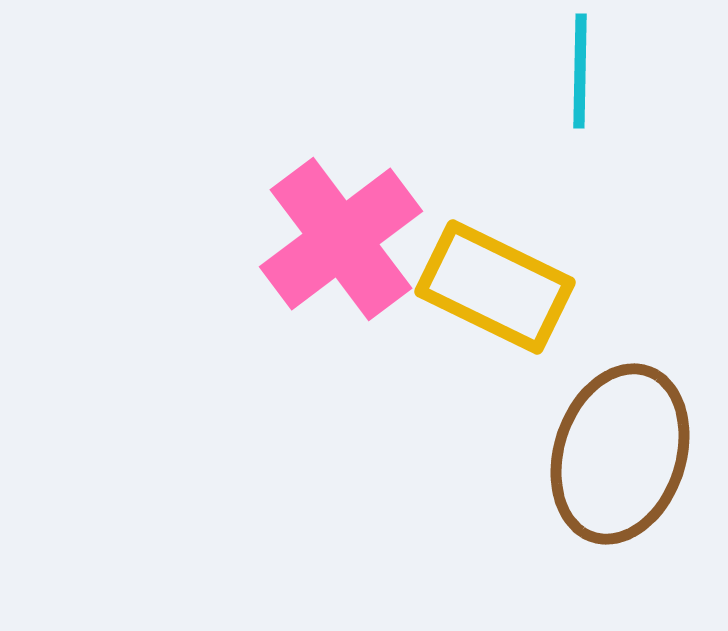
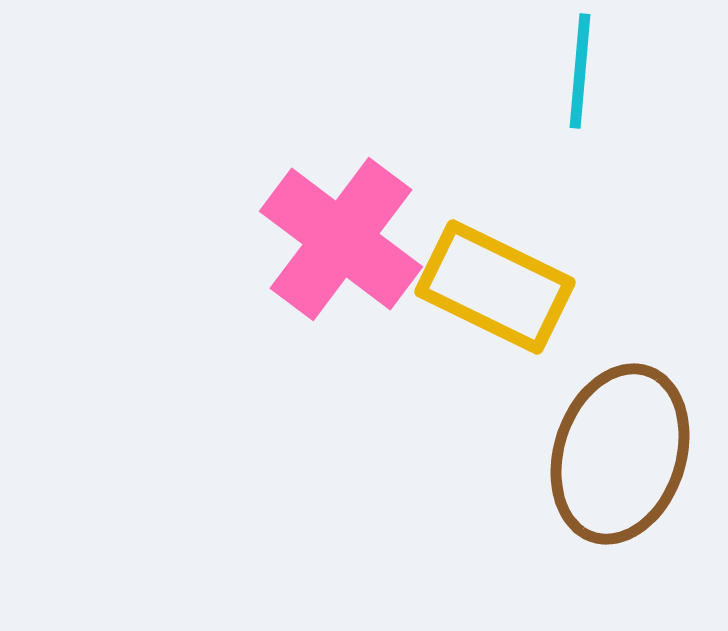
cyan line: rotated 4 degrees clockwise
pink cross: rotated 16 degrees counterclockwise
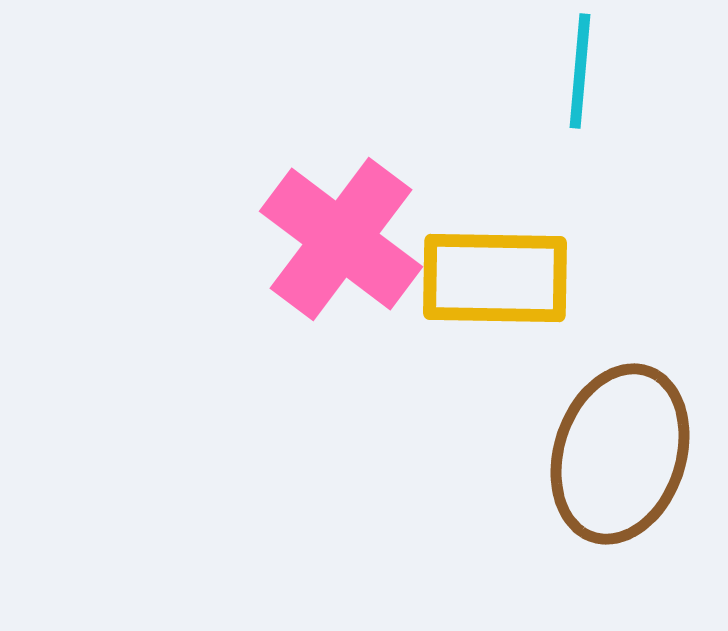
yellow rectangle: moved 9 px up; rotated 25 degrees counterclockwise
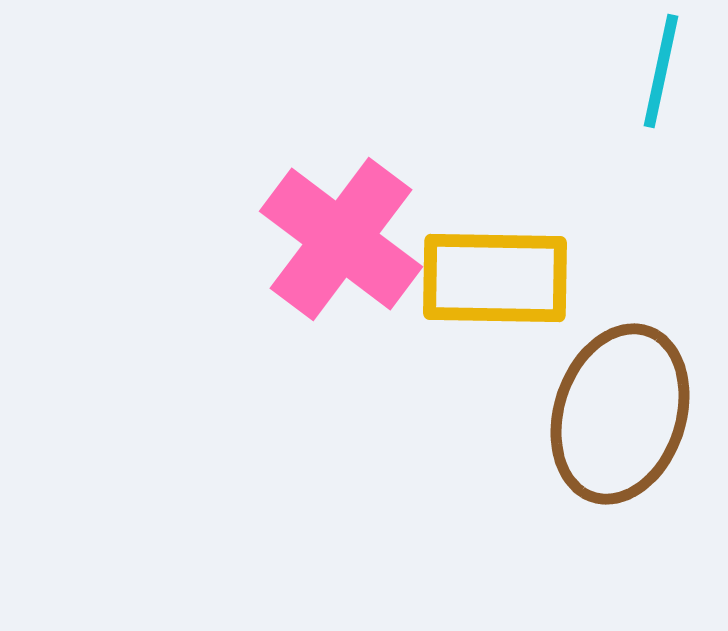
cyan line: moved 81 px right; rotated 7 degrees clockwise
brown ellipse: moved 40 px up
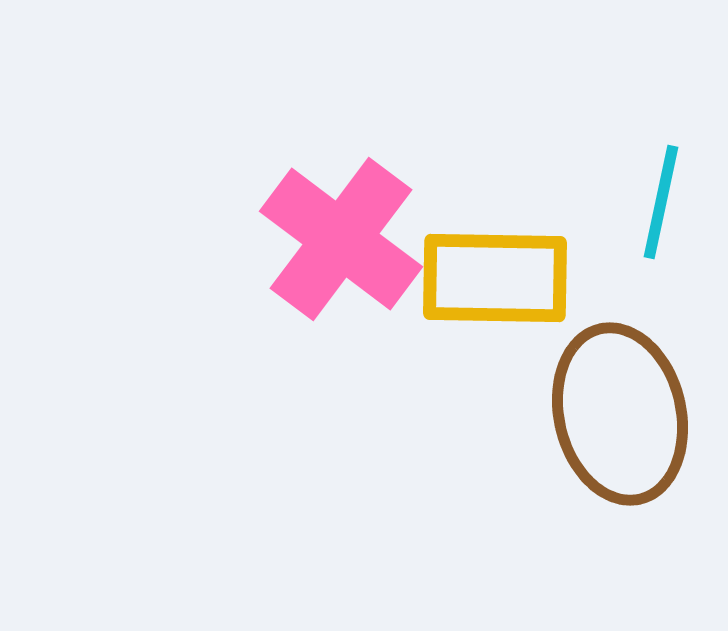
cyan line: moved 131 px down
brown ellipse: rotated 31 degrees counterclockwise
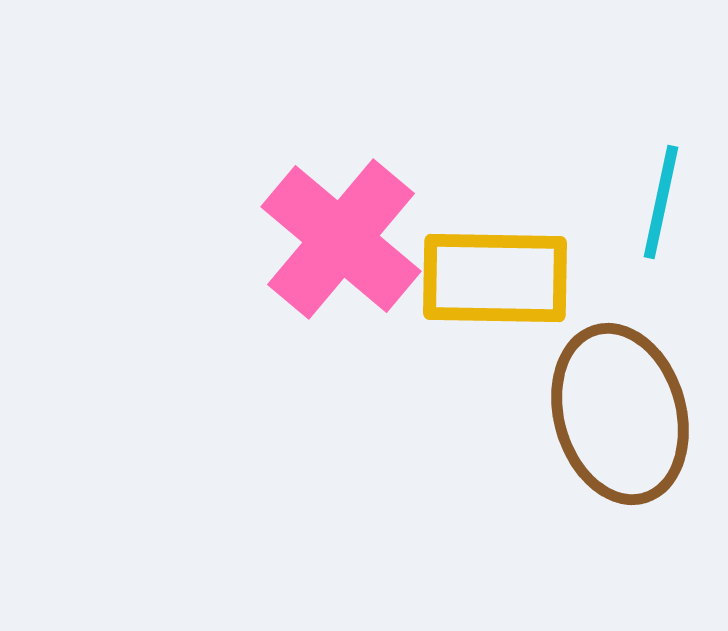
pink cross: rotated 3 degrees clockwise
brown ellipse: rotated 3 degrees counterclockwise
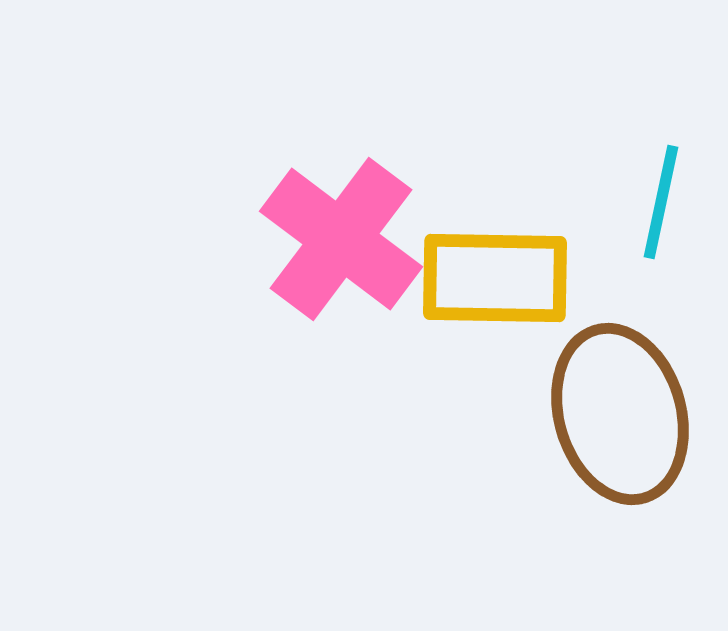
pink cross: rotated 3 degrees counterclockwise
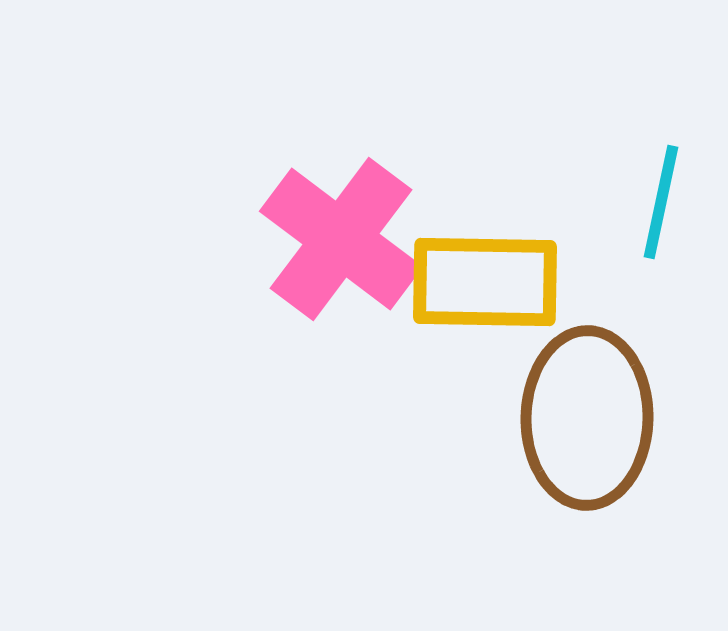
yellow rectangle: moved 10 px left, 4 px down
brown ellipse: moved 33 px left, 4 px down; rotated 17 degrees clockwise
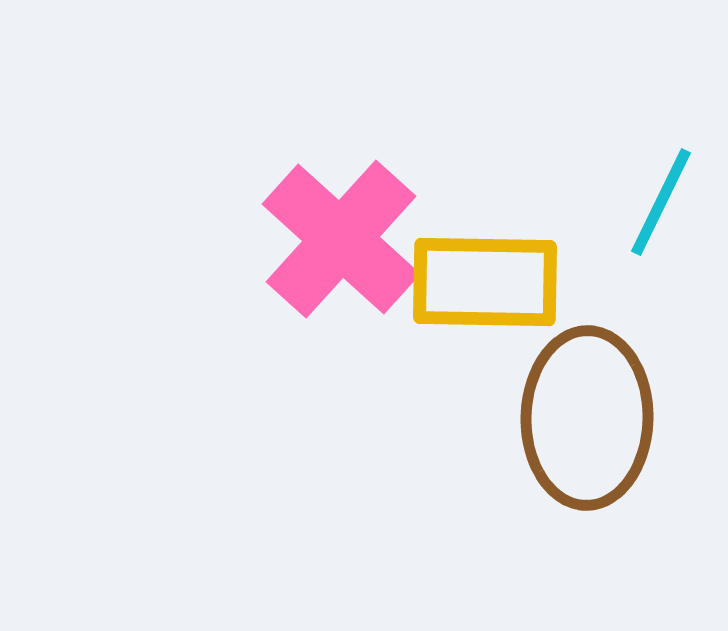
cyan line: rotated 14 degrees clockwise
pink cross: rotated 5 degrees clockwise
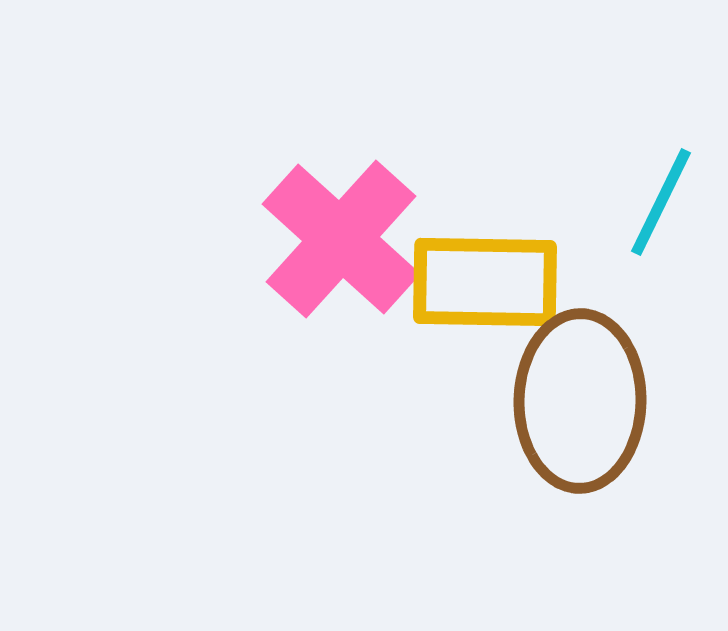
brown ellipse: moved 7 px left, 17 px up
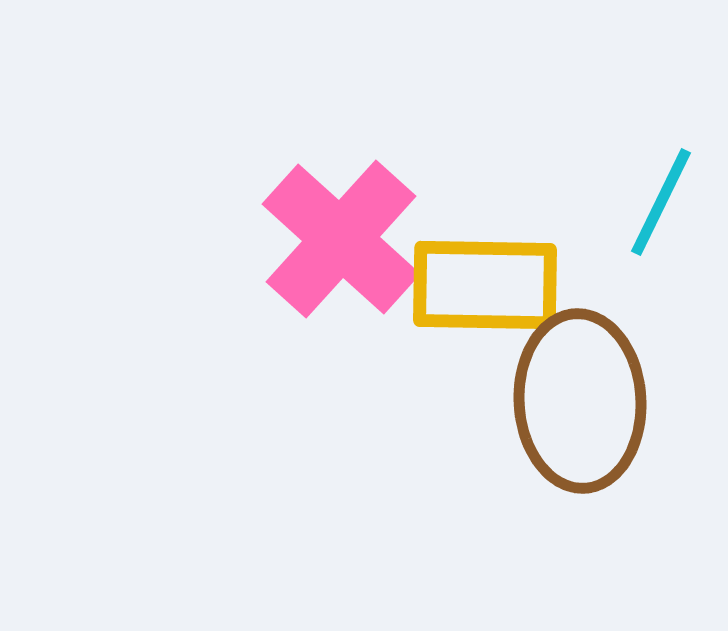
yellow rectangle: moved 3 px down
brown ellipse: rotated 4 degrees counterclockwise
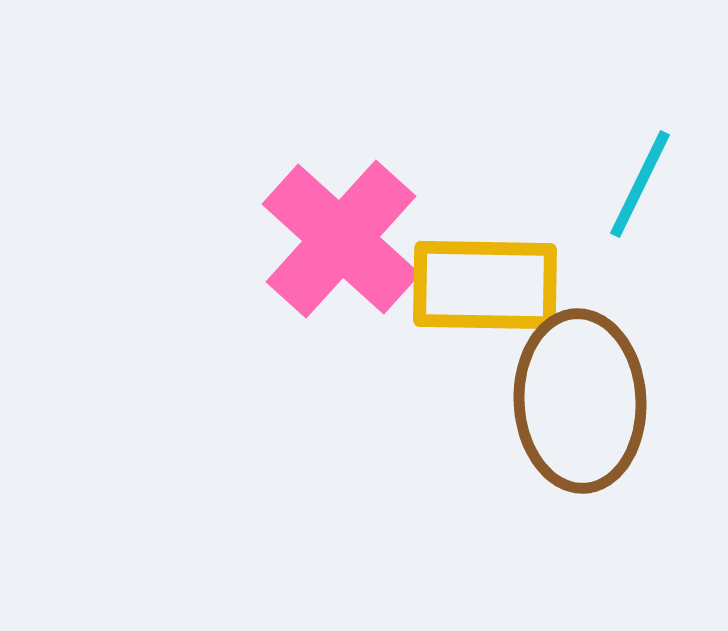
cyan line: moved 21 px left, 18 px up
